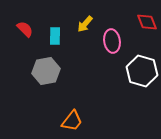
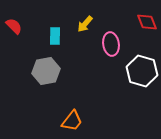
red semicircle: moved 11 px left, 3 px up
pink ellipse: moved 1 px left, 3 px down
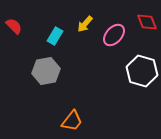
cyan rectangle: rotated 30 degrees clockwise
pink ellipse: moved 3 px right, 9 px up; rotated 50 degrees clockwise
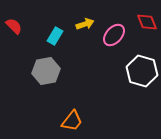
yellow arrow: rotated 150 degrees counterclockwise
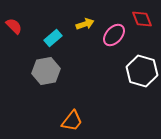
red diamond: moved 5 px left, 3 px up
cyan rectangle: moved 2 px left, 2 px down; rotated 18 degrees clockwise
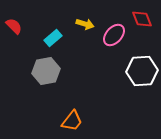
yellow arrow: rotated 36 degrees clockwise
white hexagon: rotated 20 degrees counterclockwise
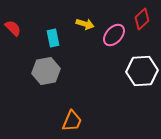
red diamond: rotated 70 degrees clockwise
red semicircle: moved 1 px left, 2 px down
cyan rectangle: rotated 60 degrees counterclockwise
orange trapezoid: rotated 15 degrees counterclockwise
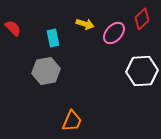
pink ellipse: moved 2 px up
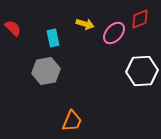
red diamond: moved 2 px left; rotated 20 degrees clockwise
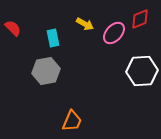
yellow arrow: rotated 12 degrees clockwise
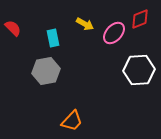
white hexagon: moved 3 px left, 1 px up
orange trapezoid: rotated 20 degrees clockwise
